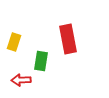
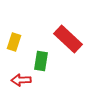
red rectangle: rotated 36 degrees counterclockwise
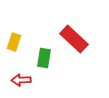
red rectangle: moved 6 px right
green rectangle: moved 3 px right, 3 px up
